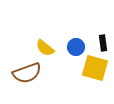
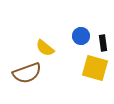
blue circle: moved 5 px right, 11 px up
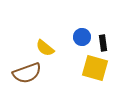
blue circle: moved 1 px right, 1 px down
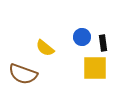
yellow square: rotated 16 degrees counterclockwise
brown semicircle: moved 4 px left, 1 px down; rotated 40 degrees clockwise
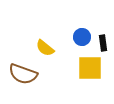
yellow square: moved 5 px left
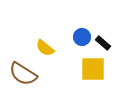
black rectangle: rotated 42 degrees counterclockwise
yellow square: moved 3 px right, 1 px down
brown semicircle: rotated 12 degrees clockwise
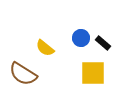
blue circle: moved 1 px left, 1 px down
yellow square: moved 4 px down
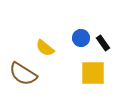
black rectangle: rotated 14 degrees clockwise
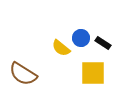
black rectangle: rotated 21 degrees counterclockwise
yellow semicircle: moved 16 px right
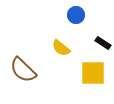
blue circle: moved 5 px left, 23 px up
brown semicircle: moved 4 px up; rotated 12 degrees clockwise
